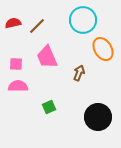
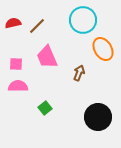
green square: moved 4 px left, 1 px down; rotated 16 degrees counterclockwise
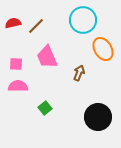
brown line: moved 1 px left
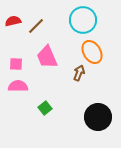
red semicircle: moved 2 px up
orange ellipse: moved 11 px left, 3 px down
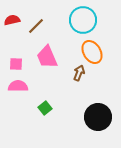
red semicircle: moved 1 px left, 1 px up
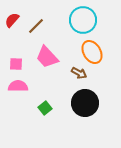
red semicircle: rotated 35 degrees counterclockwise
pink trapezoid: rotated 20 degrees counterclockwise
brown arrow: rotated 98 degrees clockwise
black circle: moved 13 px left, 14 px up
